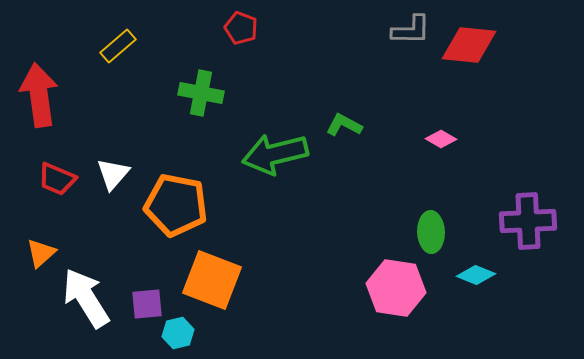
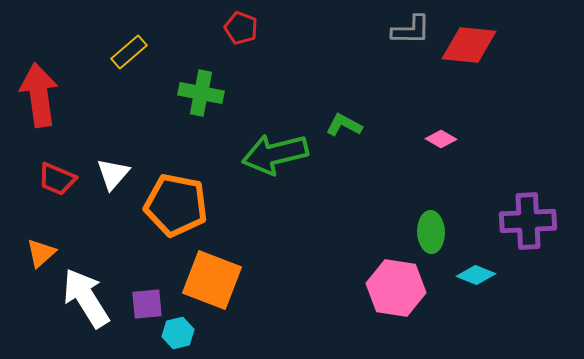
yellow rectangle: moved 11 px right, 6 px down
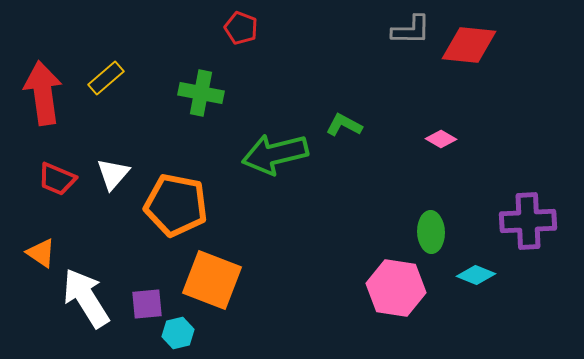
yellow rectangle: moved 23 px left, 26 px down
red arrow: moved 4 px right, 2 px up
orange triangle: rotated 44 degrees counterclockwise
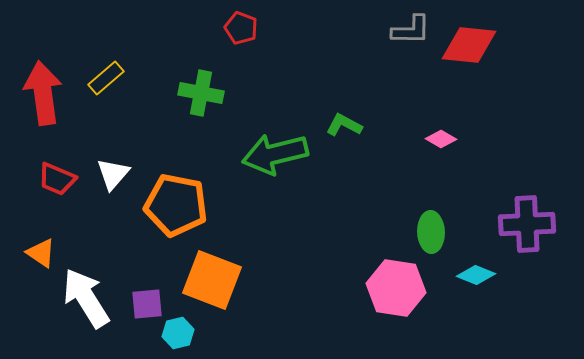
purple cross: moved 1 px left, 3 px down
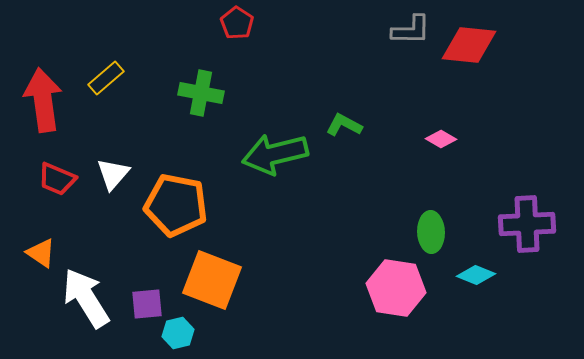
red pentagon: moved 4 px left, 5 px up; rotated 12 degrees clockwise
red arrow: moved 7 px down
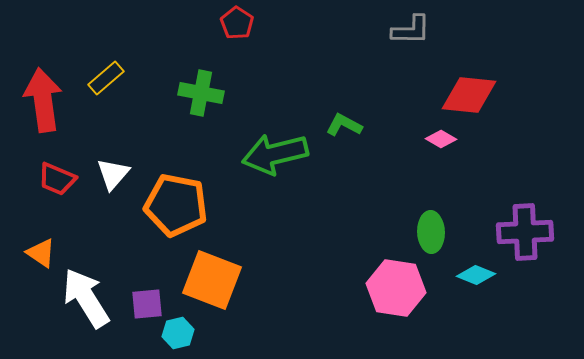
red diamond: moved 50 px down
purple cross: moved 2 px left, 8 px down
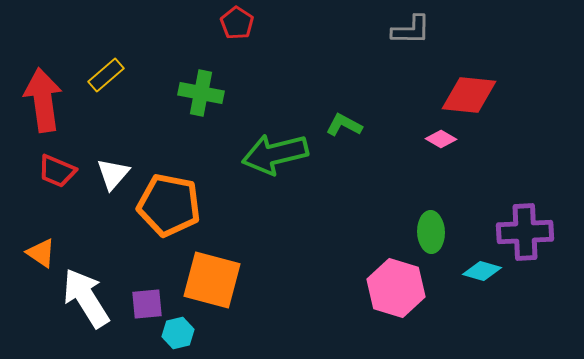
yellow rectangle: moved 3 px up
red trapezoid: moved 8 px up
orange pentagon: moved 7 px left
cyan diamond: moved 6 px right, 4 px up; rotated 6 degrees counterclockwise
orange square: rotated 6 degrees counterclockwise
pink hexagon: rotated 8 degrees clockwise
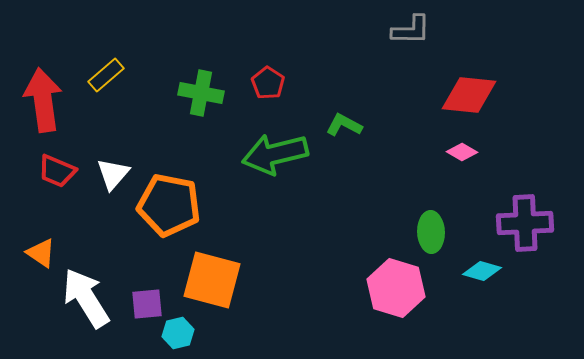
red pentagon: moved 31 px right, 60 px down
pink diamond: moved 21 px right, 13 px down
purple cross: moved 9 px up
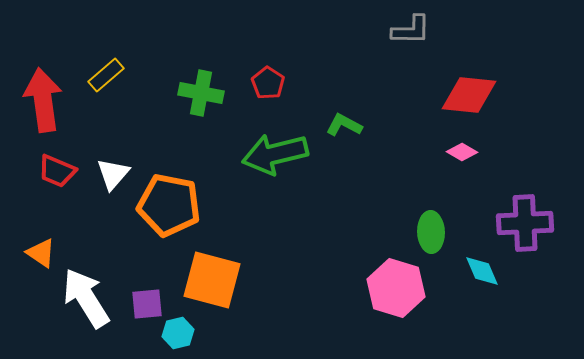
cyan diamond: rotated 51 degrees clockwise
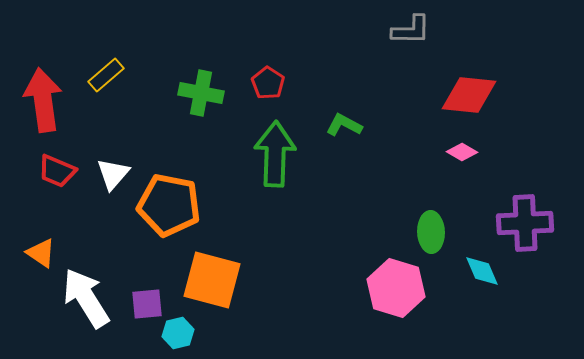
green arrow: rotated 106 degrees clockwise
